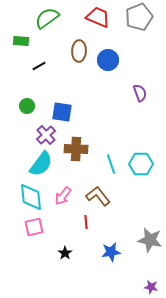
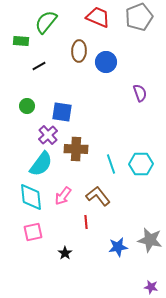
green semicircle: moved 1 px left, 4 px down; rotated 15 degrees counterclockwise
blue circle: moved 2 px left, 2 px down
purple cross: moved 2 px right
pink square: moved 1 px left, 5 px down
blue star: moved 7 px right, 5 px up
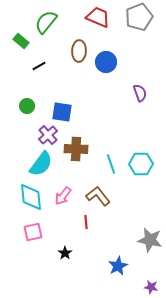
green rectangle: rotated 35 degrees clockwise
blue star: moved 19 px down; rotated 18 degrees counterclockwise
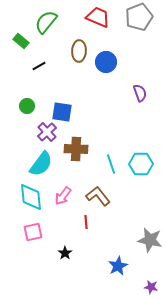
purple cross: moved 1 px left, 3 px up
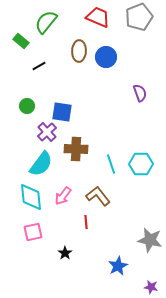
blue circle: moved 5 px up
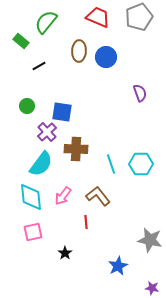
purple star: moved 1 px right, 1 px down
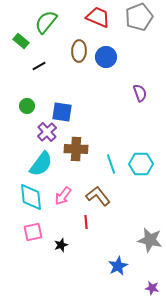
black star: moved 4 px left, 8 px up; rotated 16 degrees clockwise
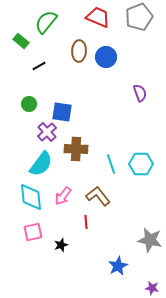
green circle: moved 2 px right, 2 px up
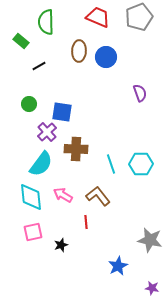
green semicircle: rotated 40 degrees counterclockwise
pink arrow: moved 1 px up; rotated 84 degrees clockwise
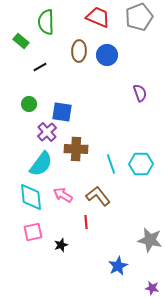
blue circle: moved 1 px right, 2 px up
black line: moved 1 px right, 1 px down
